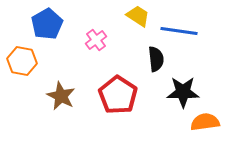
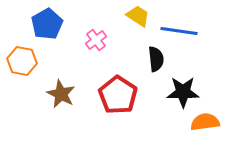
brown star: moved 2 px up
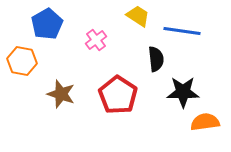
blue line: moved 3 px right
brown star: rotated 8 degrees counterclockwise
